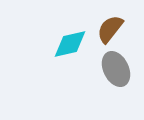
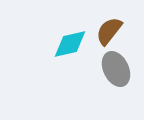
brown semicircle: moved 1 px left, 2 px down
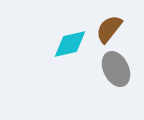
brown semicircle: moved 2 px up
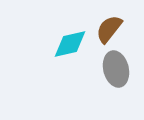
gray ellipse: rotated 12 degrees clockwise
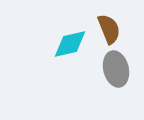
brown semicircle: rotated 120 degrees clockwise
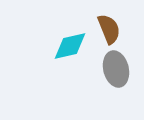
cyan diamond: moved 2 px down
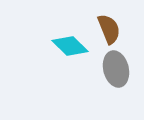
cyan diamond: rotated 57 degrees clockwise
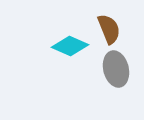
cyan diamond: rotated 21 degrees counterclockwise
